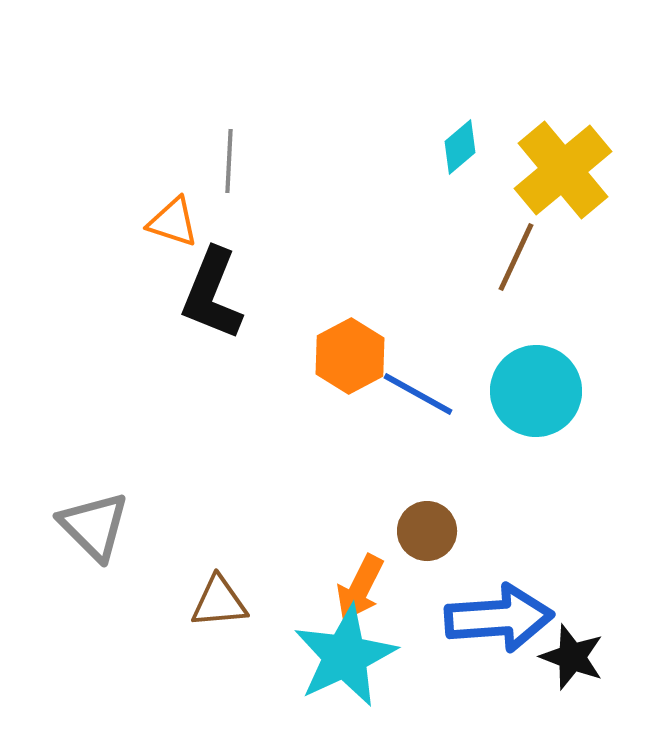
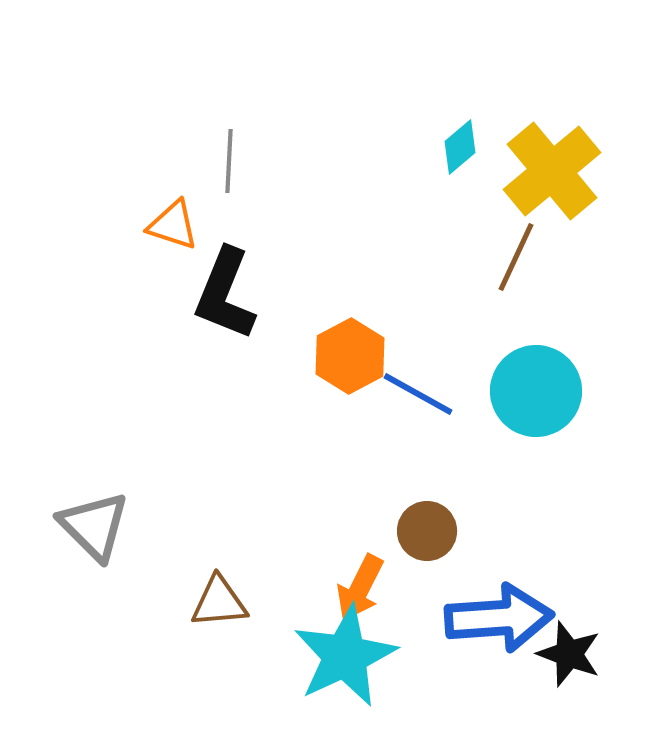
yellow cross: moved 11 px left, 1 px down
orange triangle: moved 3 px down
black L-shape: moved 13 px right
black star: moved 3 px left, 3 px up
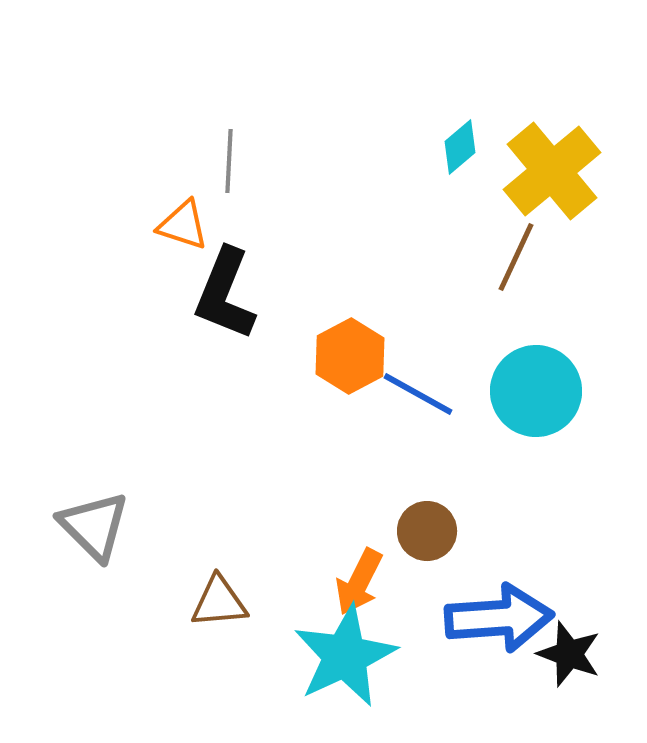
orange triangle: moved 10 px right
orange arrow: moved 1 px left, 6 px up
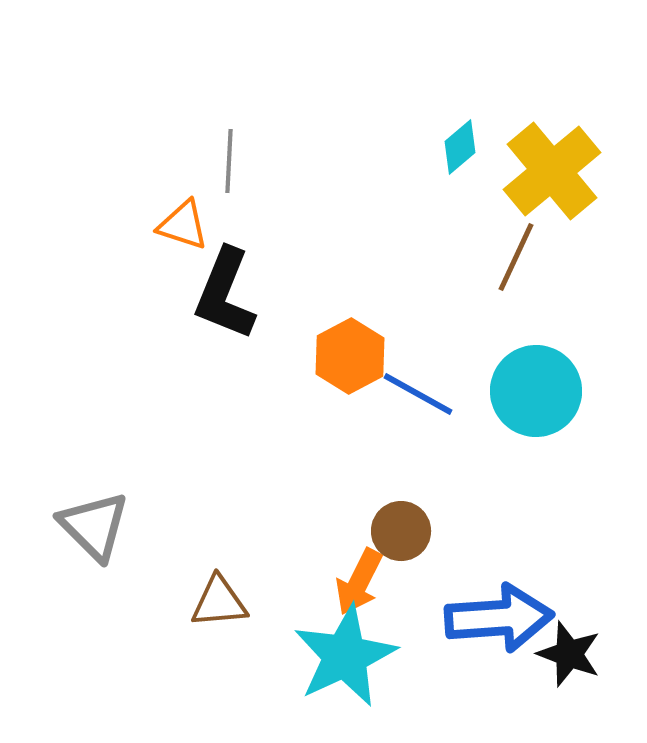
brown circle: moved 26 px left
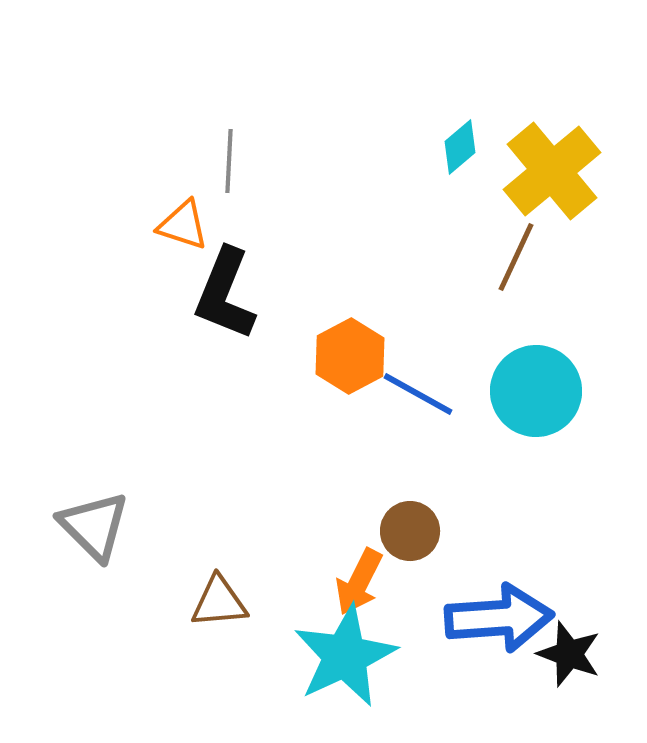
brown circle: moved 9 px right
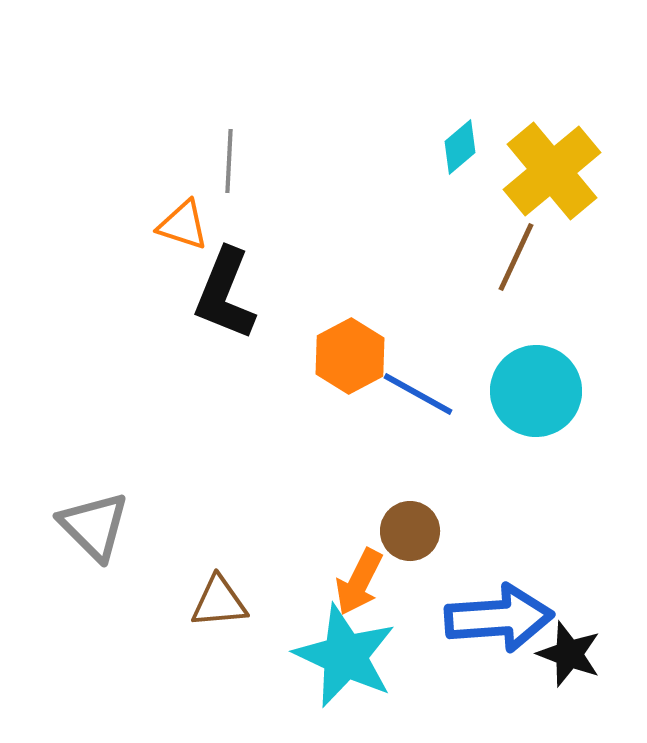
cyan star: rotated 22 degrees counterclockwise
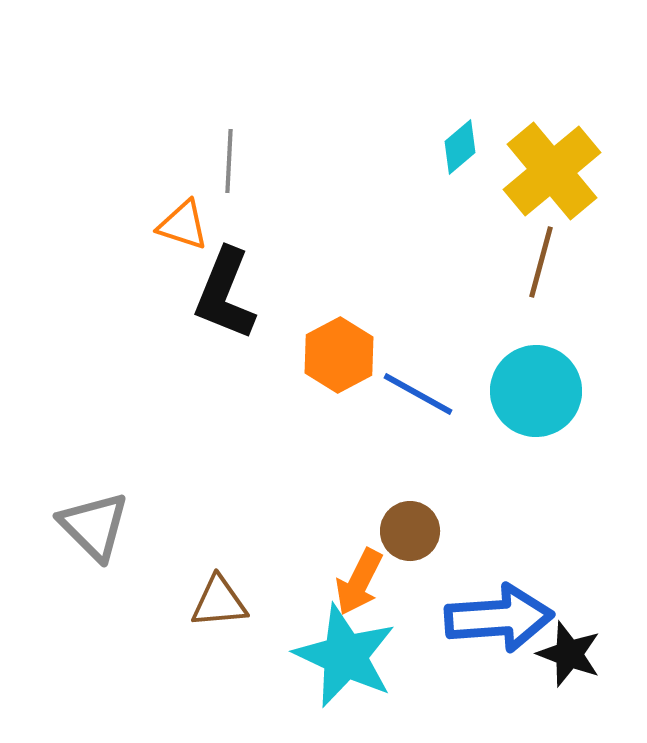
brown line: moved 25 px right, 5 px down; rotated 10 degrees counterclockwise
orange hexagon: moved 11 px left, 1 px up
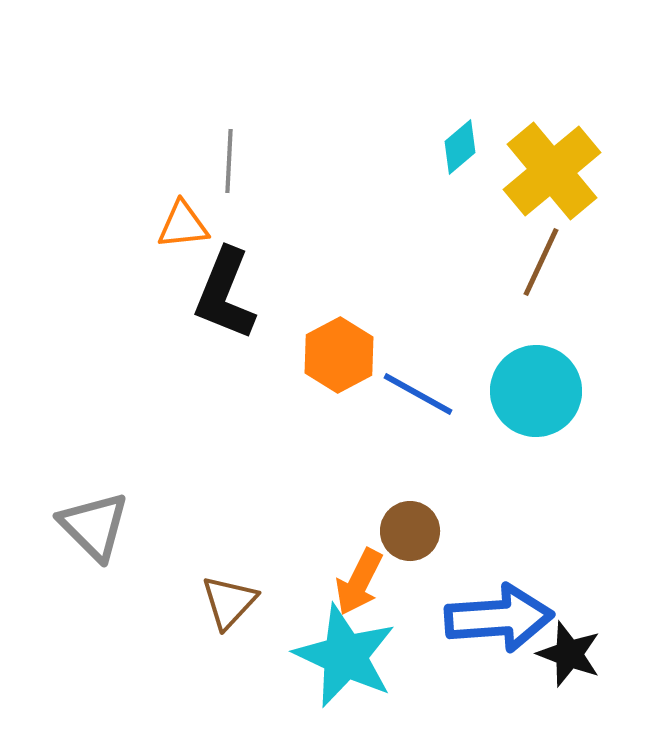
orange triangle: rotated 24 degrees counterclockwise
brown line: rotated 10 degrees clockwise
brown triangle: moved 10 px right; rotated 42 degrees counterclockwise
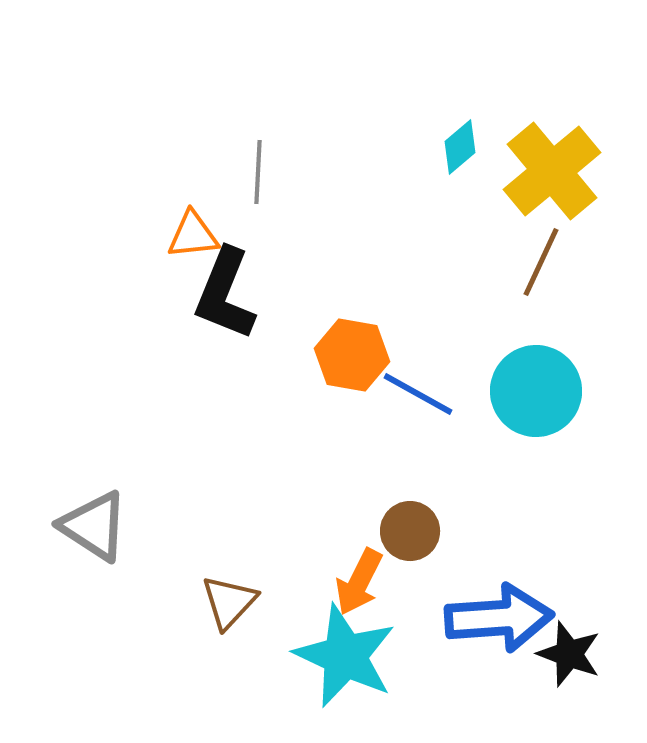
gray line: moved 29 px right, 11 px down
orange triangle: moved 10 px right, 10 px down
orange hexagon: moved 13 px right; rotated 22 degrees counterclockwise
gray triangle: rotated 12 degrees counterclockwise
